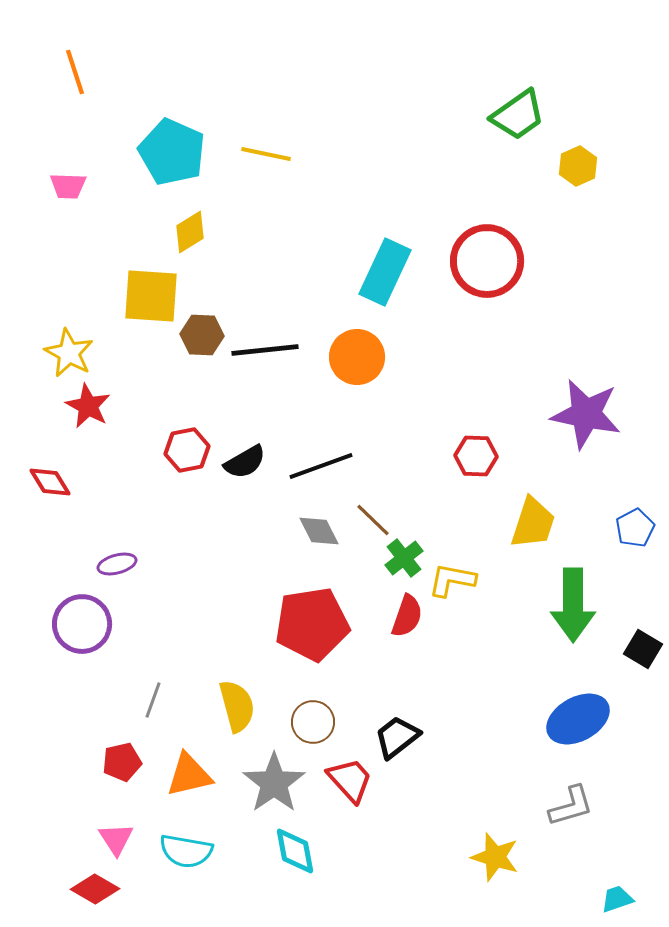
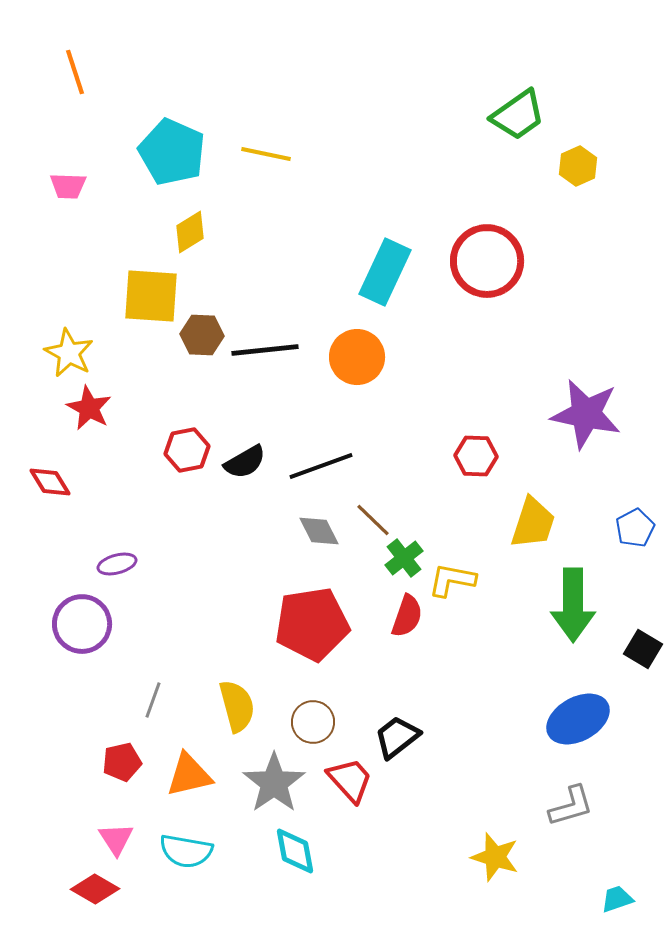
red star at (88, 406): moved 1 px right, 2 px down
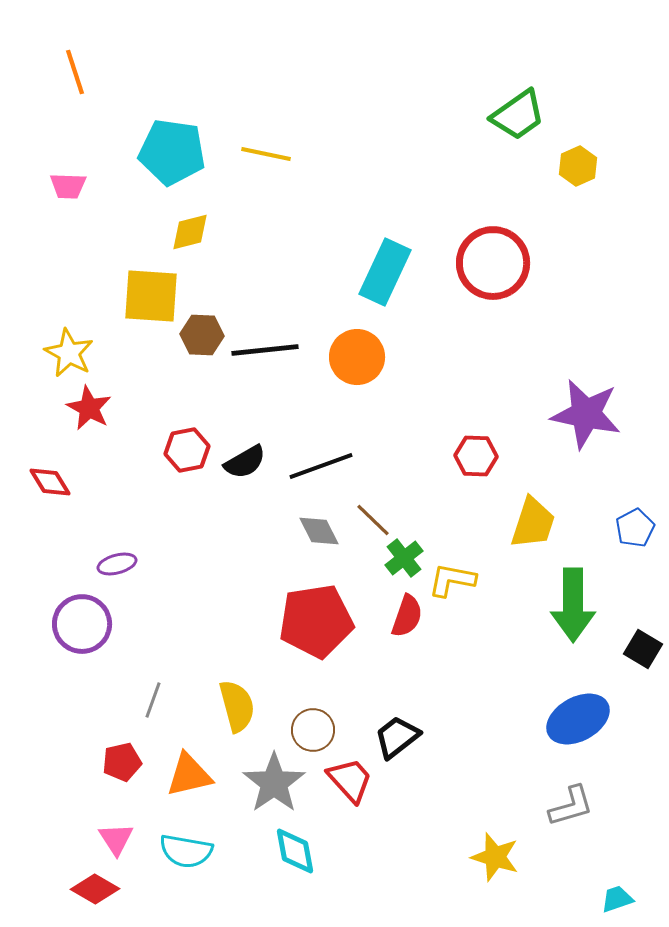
cyan pentagon at (172, 152): rotated 16 degrees counterclockwise
yellow diamond at (190, 232): rotated 18 degrees clockwise
red circle at (487, 261): moved 6 px right, 2 px down
red pentagon at (312, 624): moved 4 px right, 3 px up
brown circle at (313, 722): moved 8 px down
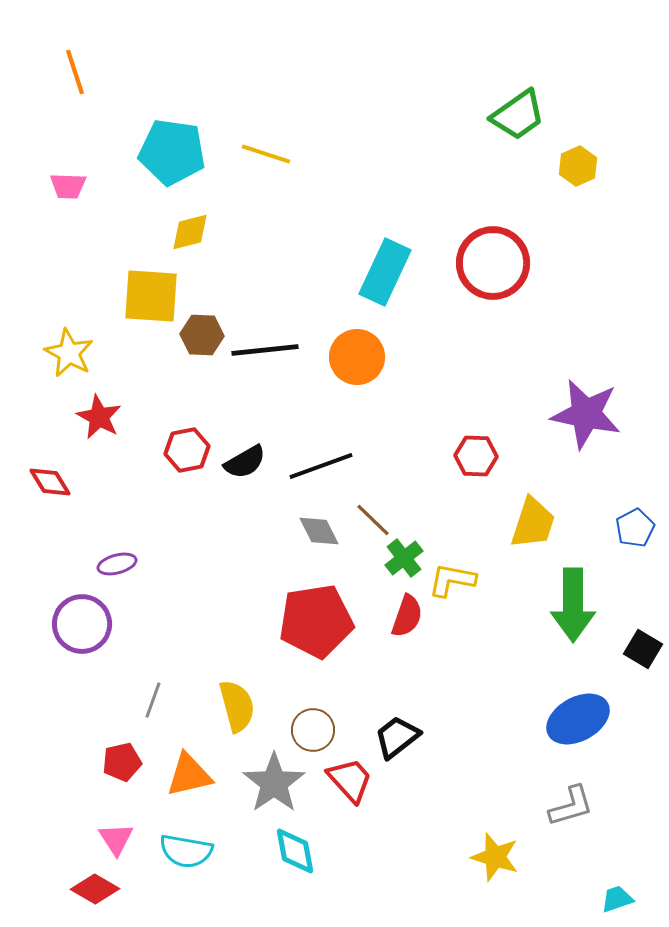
yellow line at (266, 154): rotated 6 degrees clockwise
red star at (89, 408): moved 10 px right, 9 px down
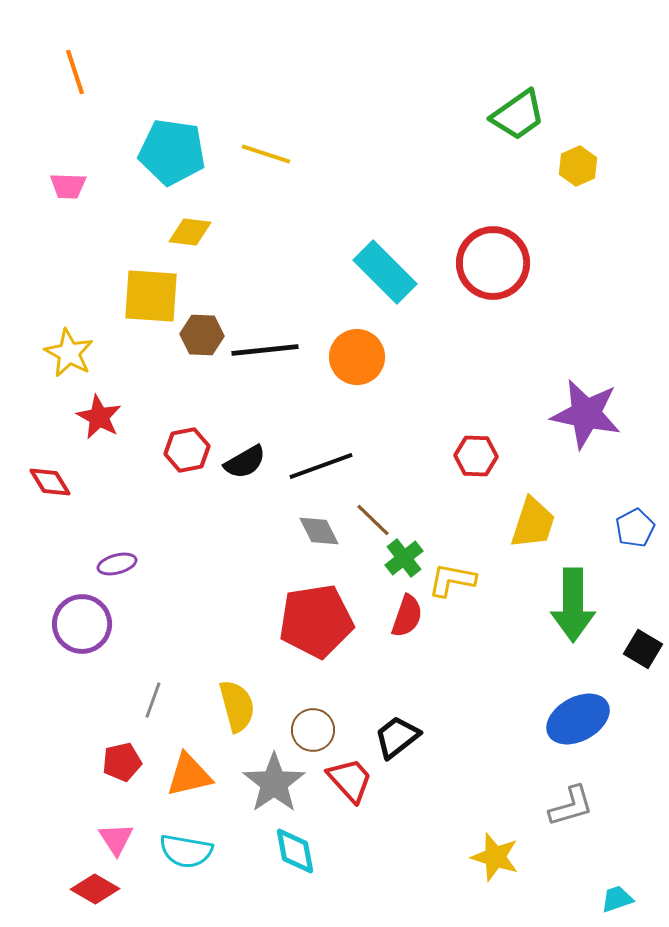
yellow diamond at (190, 232): rotated 21 degrees clockwise
cyan rectangle at (385, 272): rotated 70 degrees counterclockwise
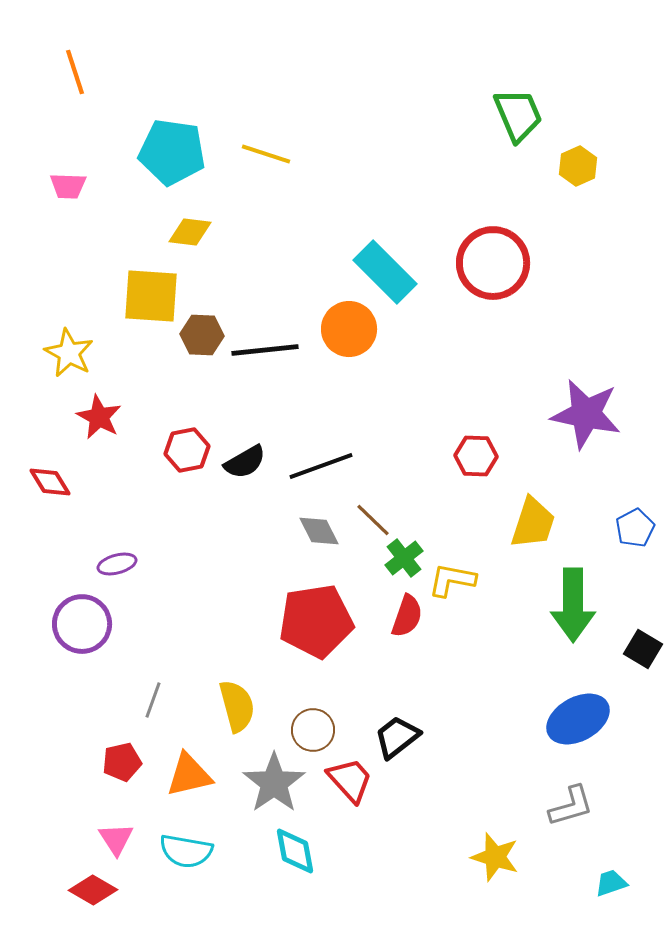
green trapezoid at (518, 115): rotated 78 degrees counterclockwise
orange circle at (357, 357): moved 8 px left, 28 px up
red diamond at (95, 889): moved 2 px left, 1 px down
cyan trapezoid at (617, 899): moved 6 px left, 16 px up
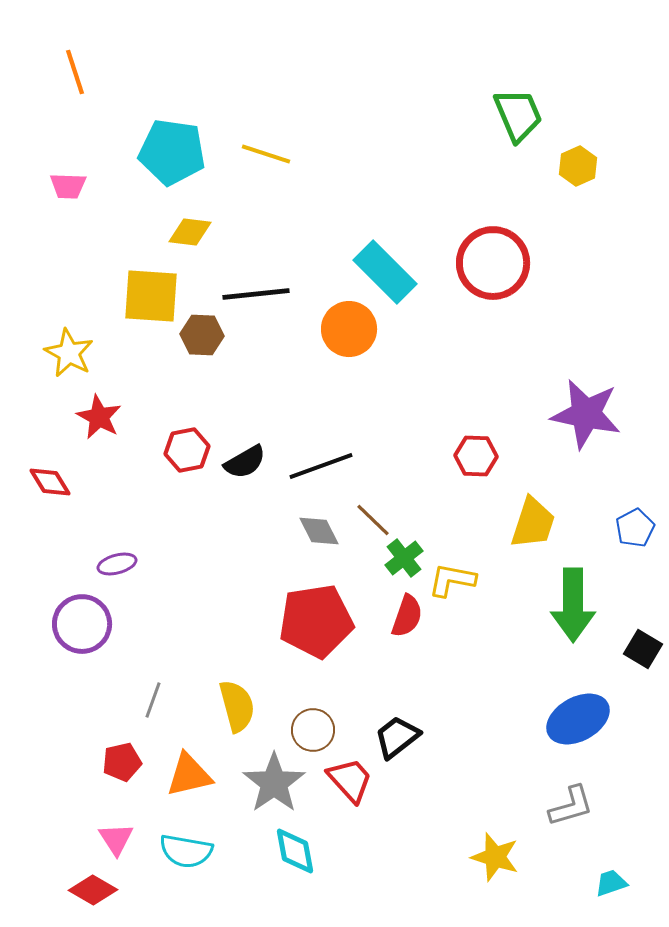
black line at (265, 350): moved 9 px left, 56 px up
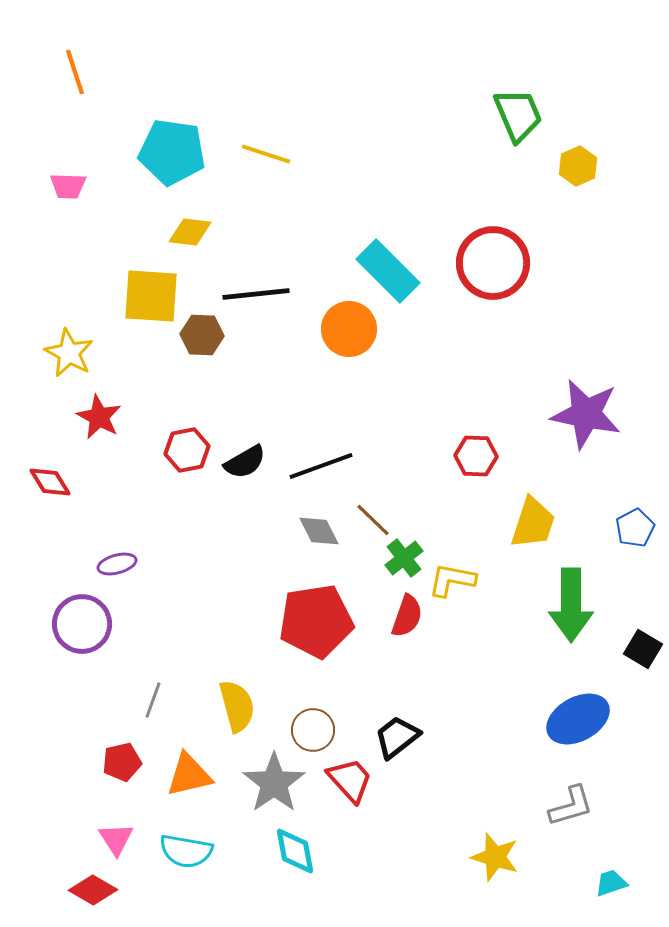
cyan rectangle at (385, 272): moved 3 px right, 1 px up
green arrow at (573, 605): moved 2 px left
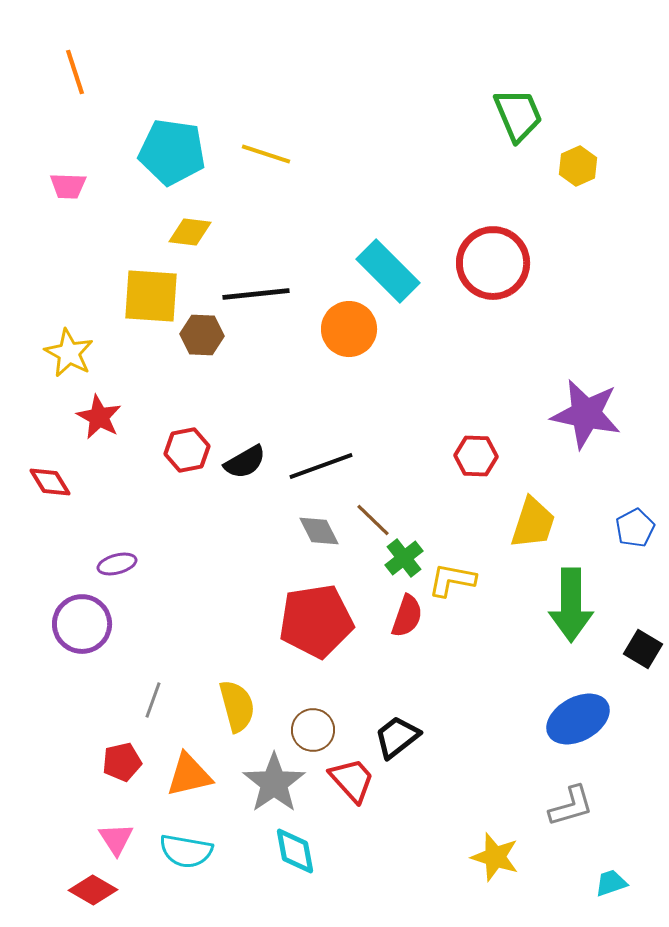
red trapezoid at (350, 780): moved 2 px right
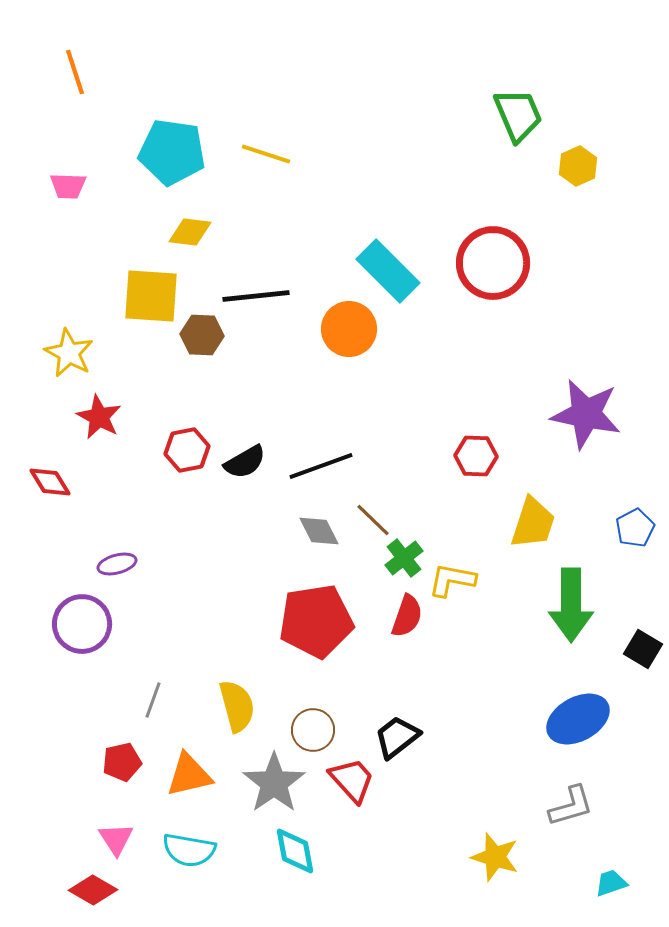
black line at (256, 294): moved 2 px down
cyan semicircle at (186, 851): moved 3 px right, 1 px up
